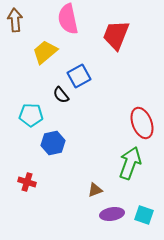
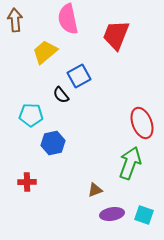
red cross: rotated 18 degrees counterclockwise
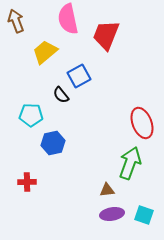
brown arrow: moved 1 px right, 1 px down; rotated 15 degrees counterclockwise
red trapezoid: moved 10 px left
brown triangle: moved 12 px right; rotated 14 degrees clockwise
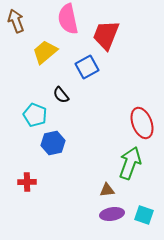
blue square: moved 8 px right, 9 px up
cyan pentagon: moved 4 px right; rotated 20 degrees clockwise
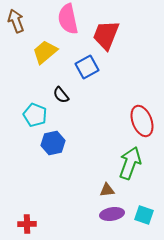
red ellipse: moved 2 px up
red cross: moved 42 px down
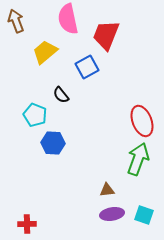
blue hexagon: rotated 15 degrees clockwise
green arrow: moved 8 px right, 4 px up
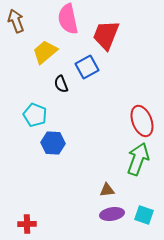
black semicircle: moved 11 px up; rotated 18 degrees clockwise
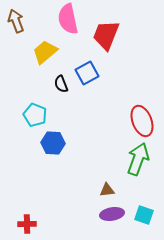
blue square: moved 6 px down
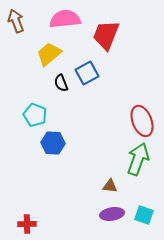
pink semicircle: moved 3 px left; rotated 96 degrees clockwise
yellow trapezoid: moved 4 px right, 2 px down
black semicircle: moved 1 px up
brown triangle: moved 3 px right, 4 px up; rotated 14 degrees clockwise
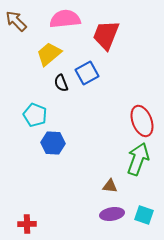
brown arrow: rotated 25 degrees counterclockwise
